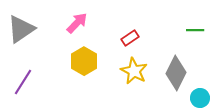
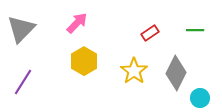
gray triangle: rotated 12 degrees counterclockwise
red rectangle: moved 20 px right, 5 px up
yellow star: rotated 8 degrees clockwise
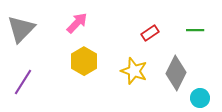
yellow star: rotated 16 degrees counterclockwise
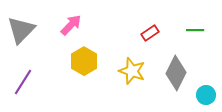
pink arrow: moved 6 px left, 2 px down
gray triangle: moved 1 px down
yellow star: moved 2 px left
cyan circle: moved 6 px right, 3 px up
